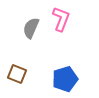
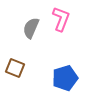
brown square: moved 2 px left, 6 px up
blue pentagon: moved 1 px up
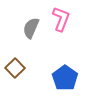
brown square: rotated 24 degrees clockwise
blue pentagon: rotated 20 degrees counterclockwise
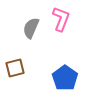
brown square: rotated 30 degrees clockwise
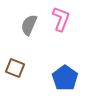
gray semicircle: moved 2 px left, 3 px up
brown square: rotated 36 degrees clockwise
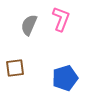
brown square: rotated 30 degrees counterclockwise
blue pentagon: rotated 20 degrees clockwise
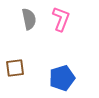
gray semicircle: moved 6 px up; rotated 145 degrees clockwise
blue pentagon: moved 3 px left
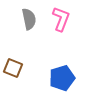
brown square: moved 2 px left; rotated 30 degrees clockwise
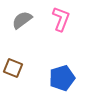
gray semicircle: moved 7 px left, 1 px down; rotated 115 degrees counterclockwise
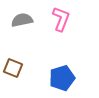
gray semicircle: rotated 25 degrees clockwise
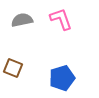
pink L-shape: rotated 40 degrees counterclockwise
